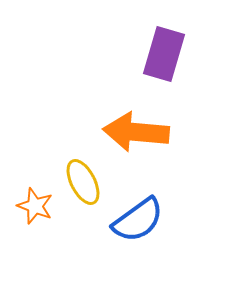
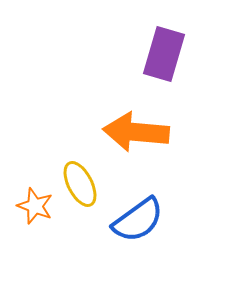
yellow ellipse: moved 3 px left, 2 px down
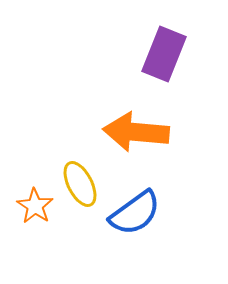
purple rectangle: rotated 6 degrees clockwise
orange star: rotated 12 degrees clockwise
blue semicircle: moved 3 px left, 7 px up
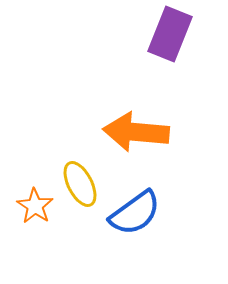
purple rectangle: moved 6 px right, 20 px up
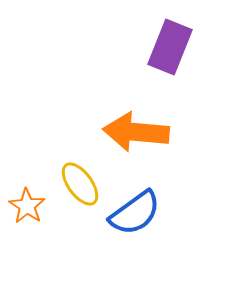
purple rectangle: moved 13 px down
yellow ellipse: rotated 9 degrees counterclockwise
orange star: moved 8 px left
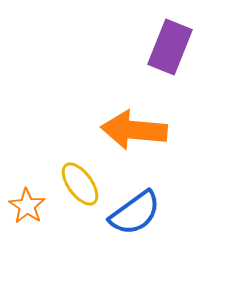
orange arrow: moved 2 px left, 2 px up
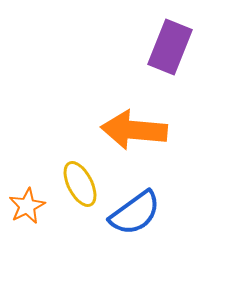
yellow ellipse: rotated 9 degrees clockwise
orange star: rotated 12 degrees clockwise
